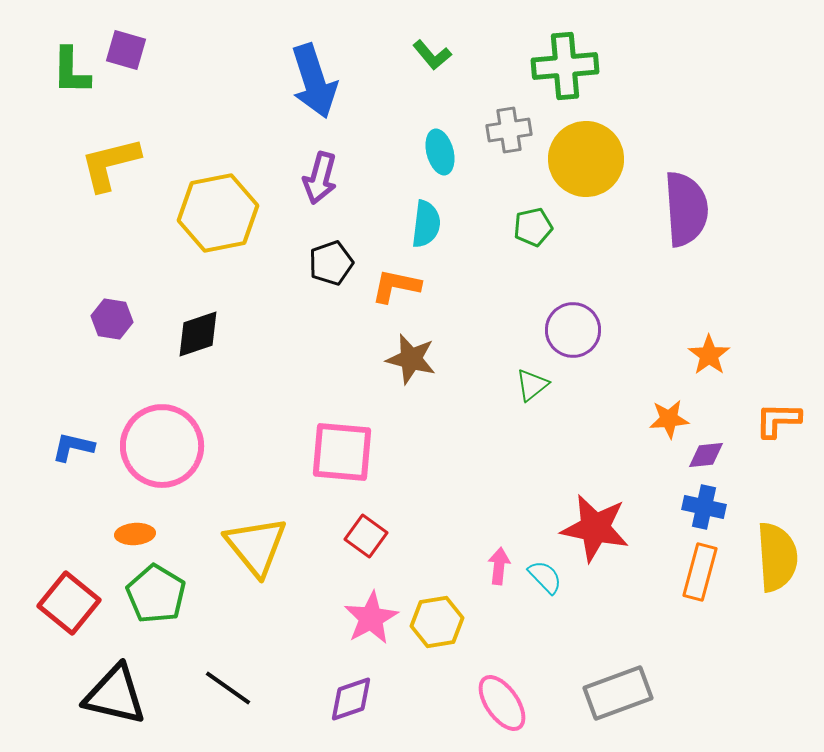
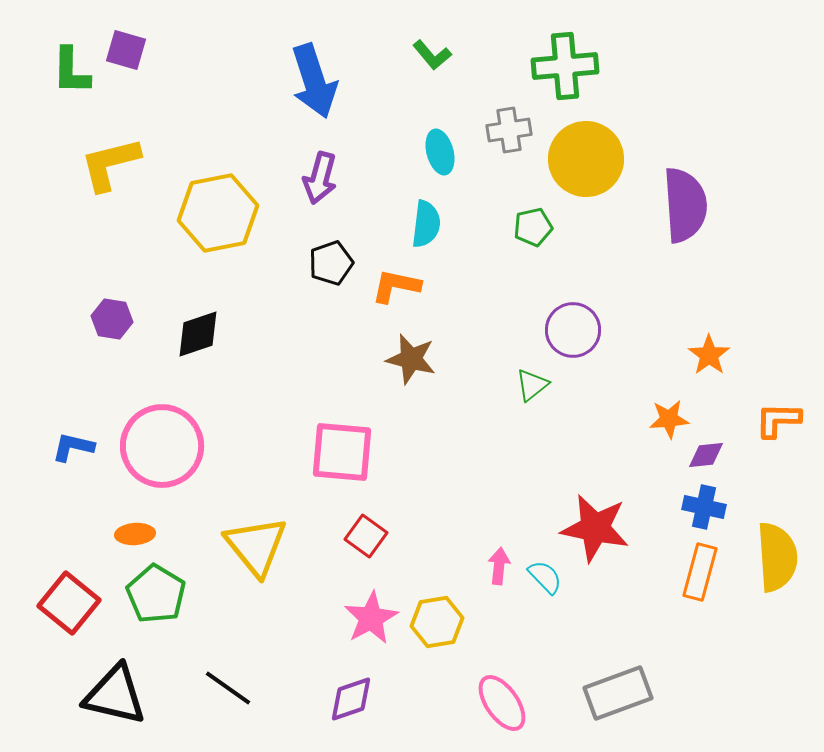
purple semicircle at (686, 209): moved 1 px left, 4 px up
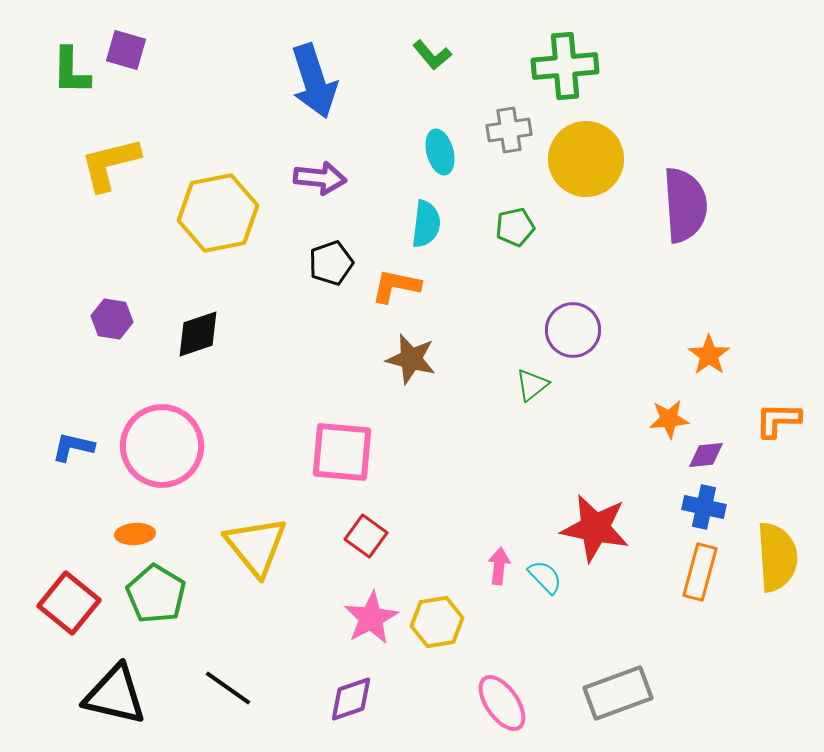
purple arrow at (320, 178): rotated 99 degrees counterclockwise
green pentagon at (533, 227): moved 18 px left
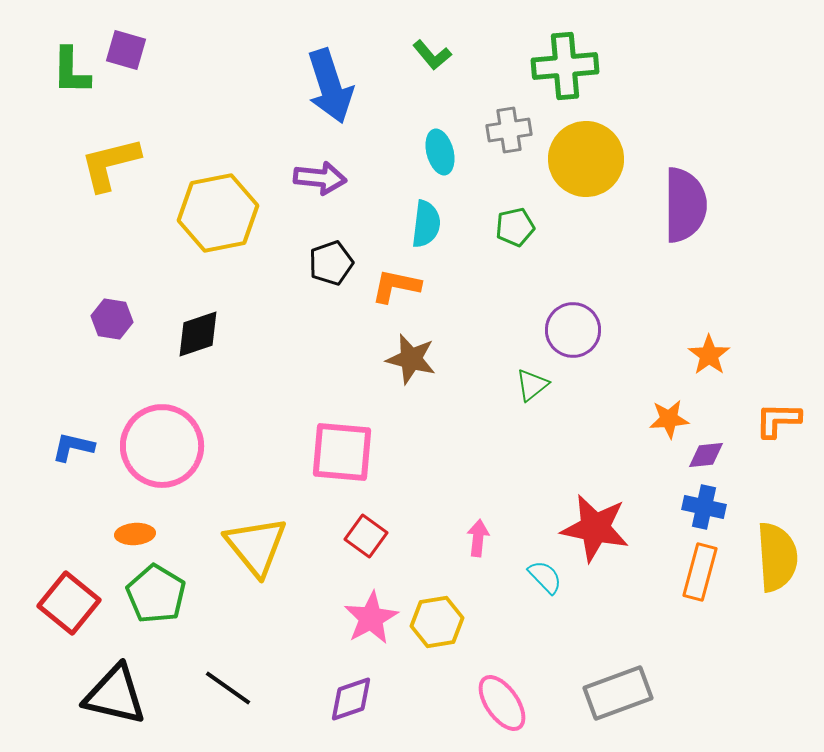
blue arrow at (314, 81): moved 16 px right, 5 px down
purple semicircle at (685, 205): rotated 4 degrees clockwise
pink arrow at (499, 566): moved 21 px left, 28 px up
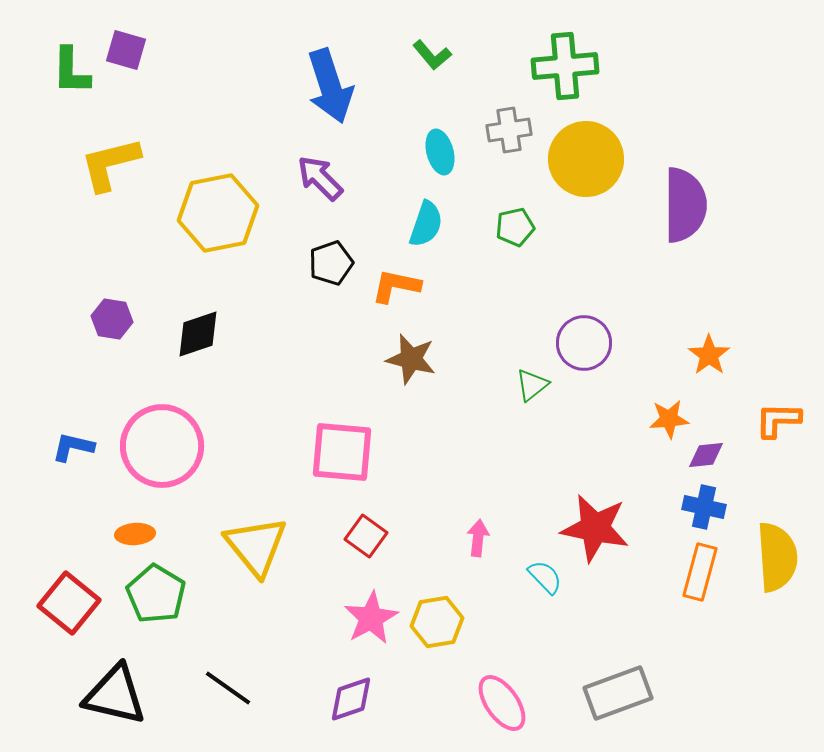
purple arrow at (320, 178): rotated 141 degrees counterclockwise
cyan semicircle at (426, 224): rotated 12 degrees clockwise
purple circle at (573, 330): moved 11 px right, 13 px down
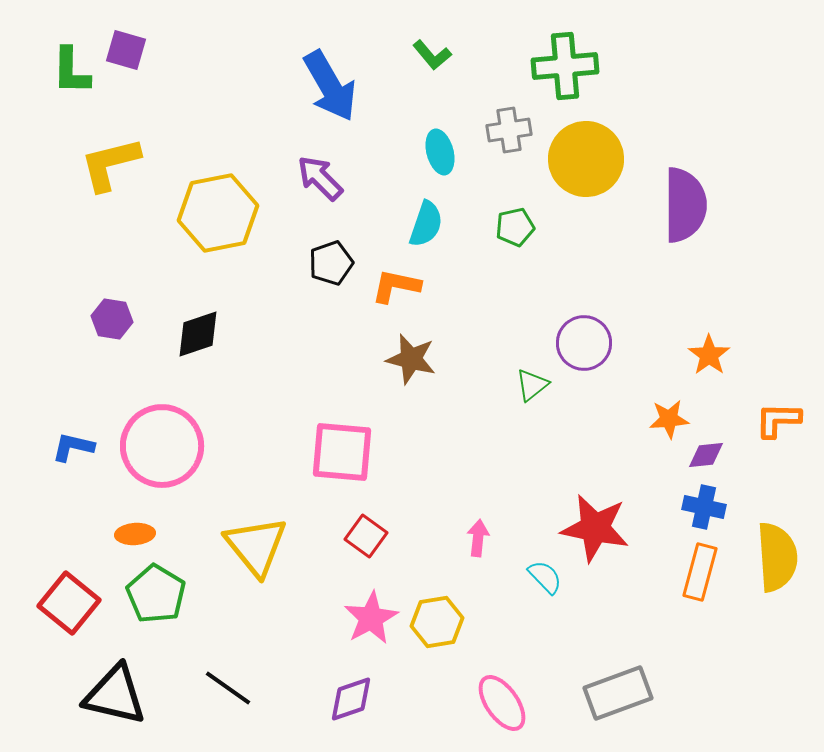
blue arrow at (330, 86): rotated 12 degrees counterclockwise
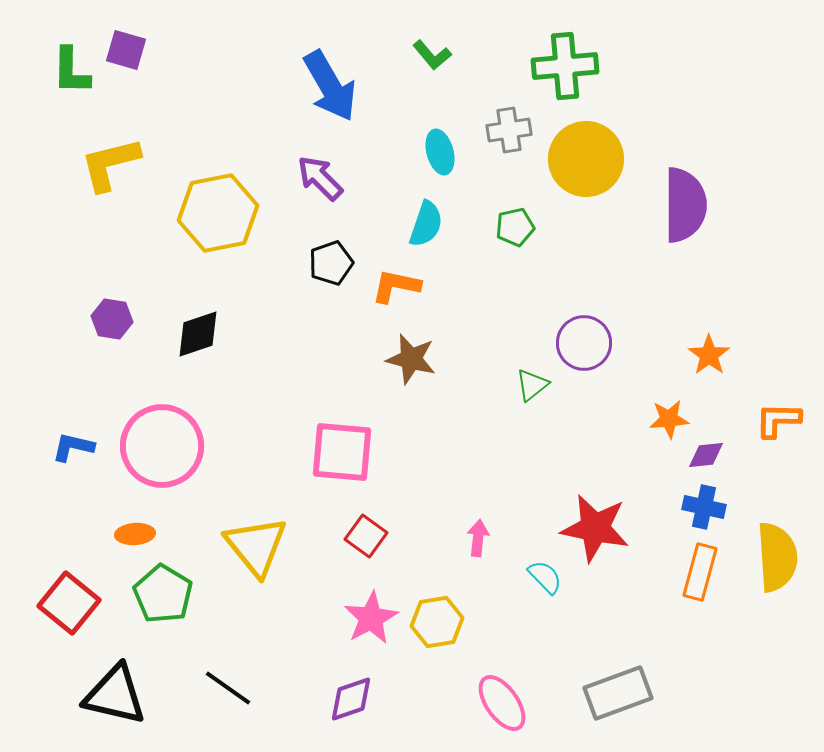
green pentagon at (156, 594): moved 7 px right
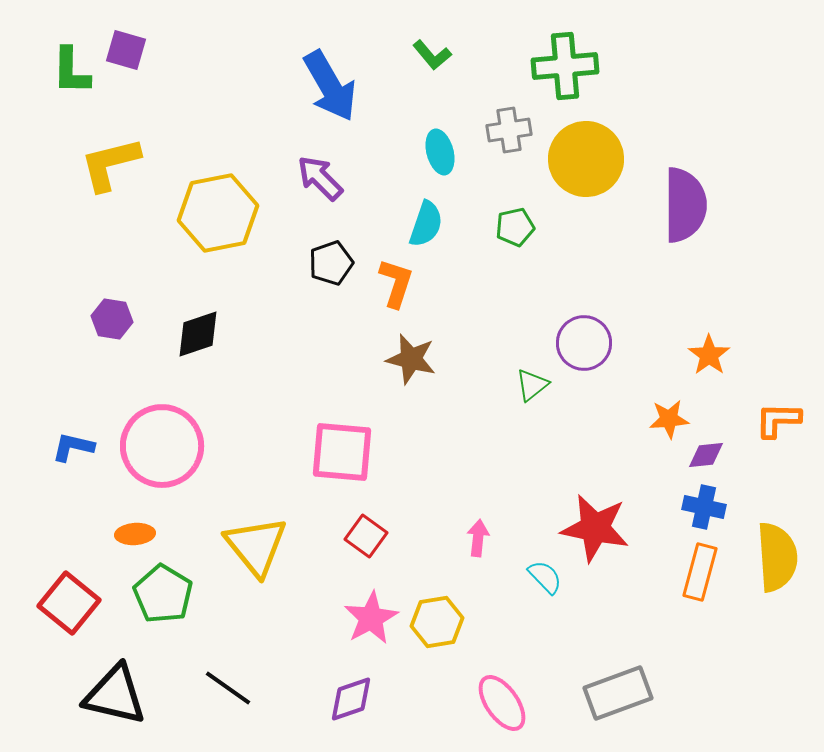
orange L-shape at (396, 286): moved 3 px up; rotated 96 degrees clockwise
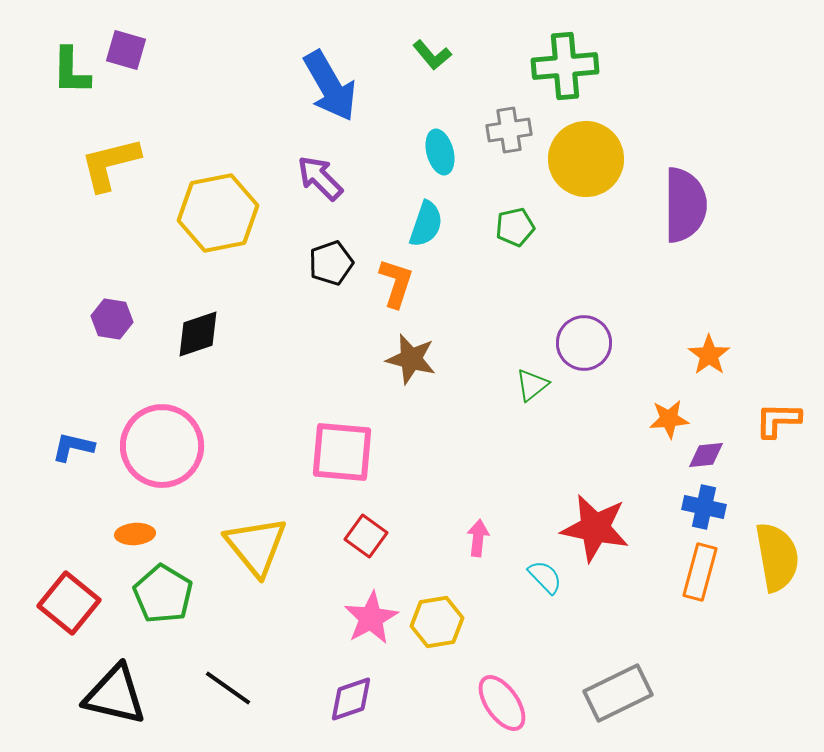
yellow semicircle at (777, 557): rotated 6 degrees counterclockwise
gray rectangle at (618, 693): rotated 6 degrees counterclockwise
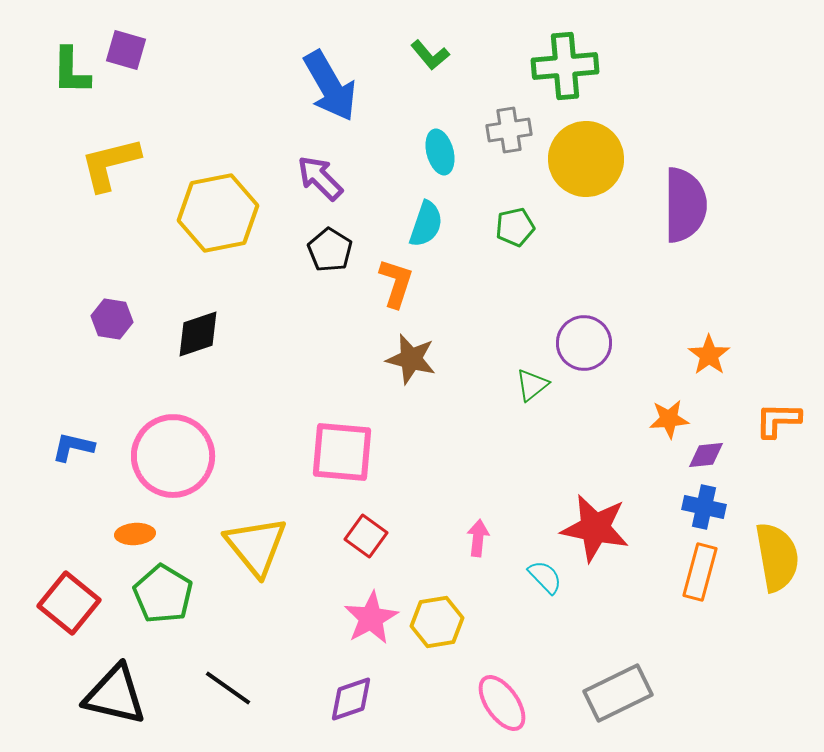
green L-shape at (432, 55): moved 2 px left
black pentagon at (331, 263): moved 1 px left, 13 px up; rotated 21 degrees counterclockwise
pink circle at (162, 446): moved 11 px right, 10 px down
